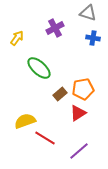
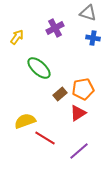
yellow arrow: moved 1 px up
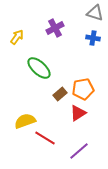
gray triangle: moved 7 px right
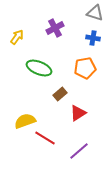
green ellipse: rotated 20 degrees counterclockwise
orange pentagon: moved 2 px right, 21 px up
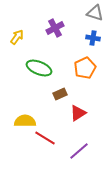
orange pentagon: rotated 15 degrees counterclockwise
brown rectangle: rotated 16 degrees clockwise
yellow semicircle: rotated 20 degrees clockwise
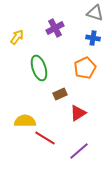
green ellipse: rotated 50 degrees clockwise
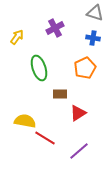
brown rectangle: rotated 24 degrees clockwise
yellow semicircle: rotated 10 degrees clockwise
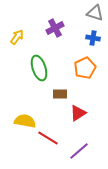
red line: moved 3 px right
